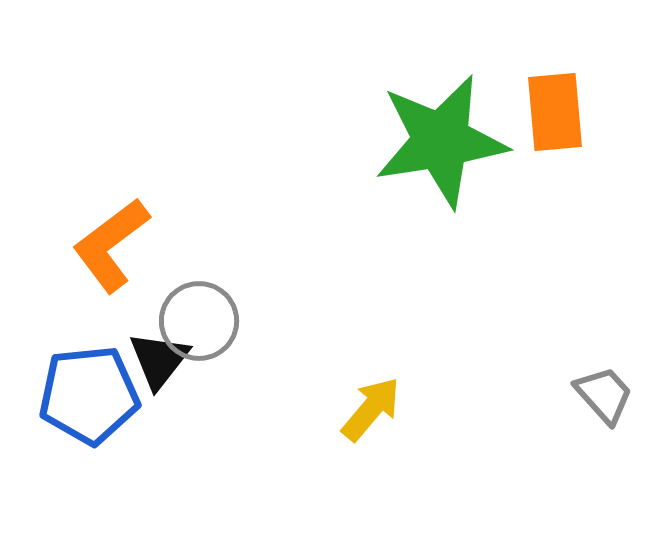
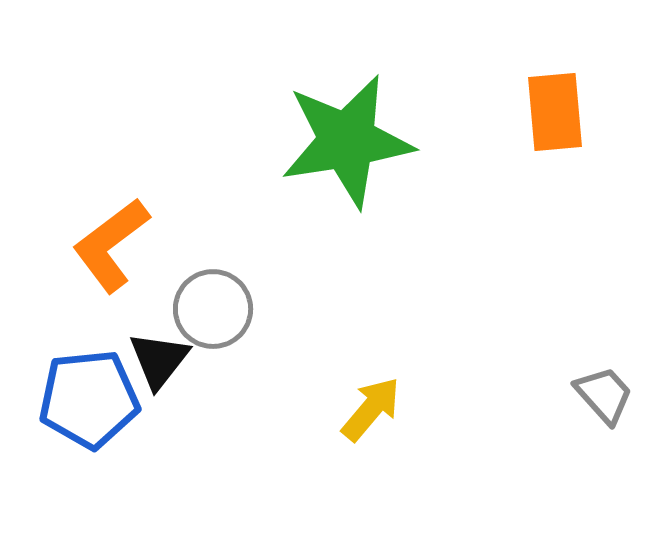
green star: moved 94 px left
gray circle: moved 14 px right, 12 px up
blue pentagon: moved 4 px down
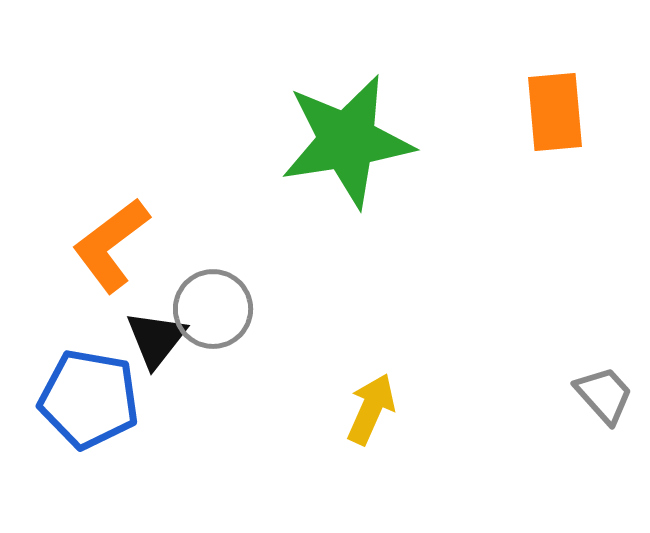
black triangle: moved 3 px left, 21 px up
blue pentagon: rotated 16 degrees clockwise
yellow arrow: rotated 16 degrees counterclockwise
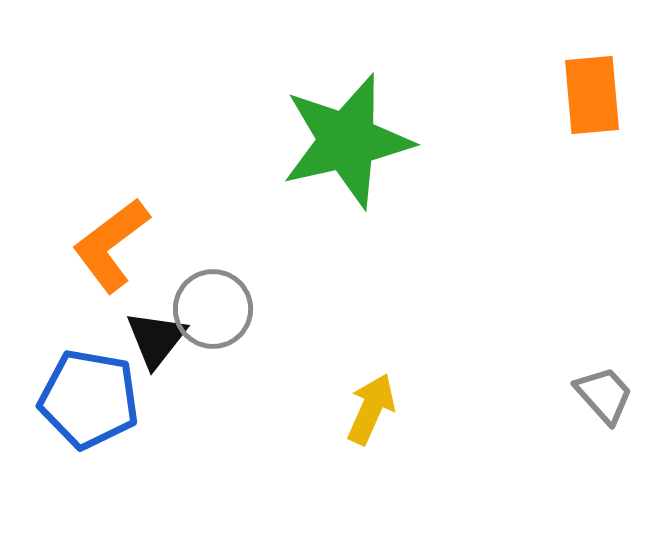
orange rectangle: moved 37 px right, 17 px up
green star: rotated 4 degrees counterclockwise
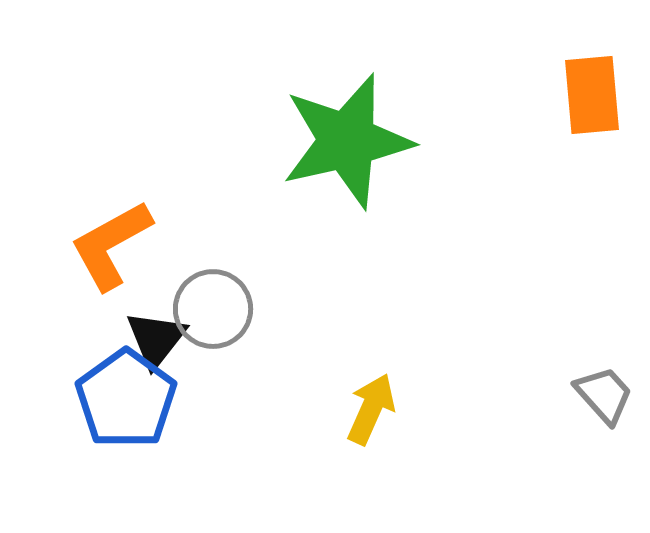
orange L-shape: rotated 8 degrees clockwise
blue pentagon: moved 37 px right; rotated 26 degrees clockwise
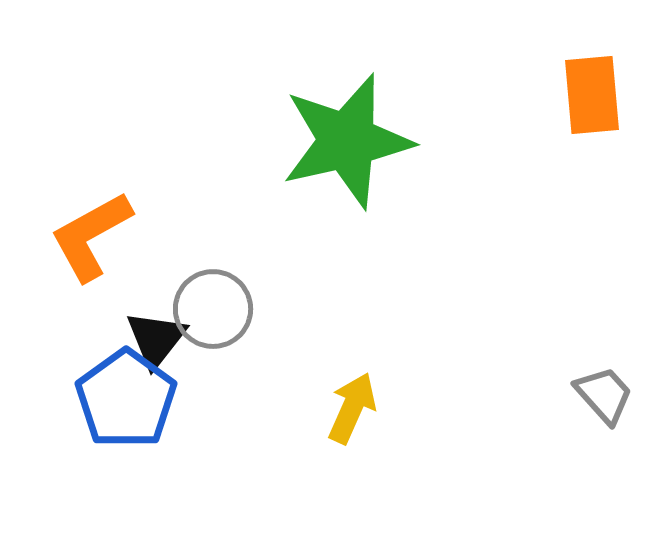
orange L-shape: moved 20 px left, 9 px up
yellow arrow: moved 19 px left, 1 px up
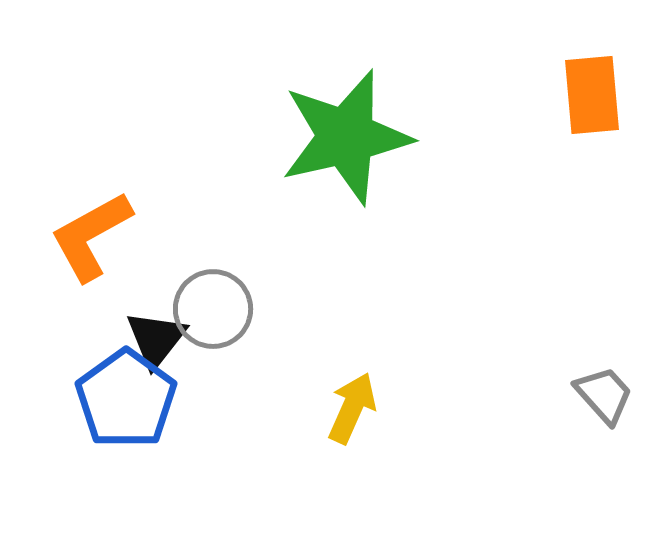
green star: moved 1 px left, 4 px up
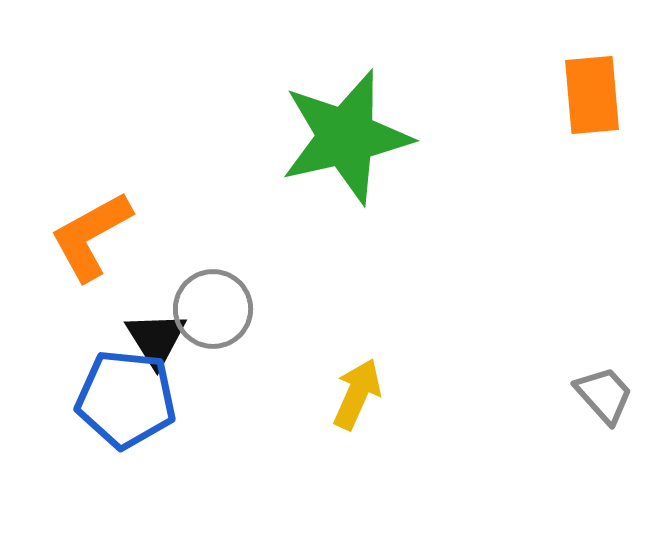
black triangle: rotated 10 degrees counterclockwise
blue pentagon: rotated 30 degrees counterclockwise
yellow arrow: moved 5 px right, 14 px up
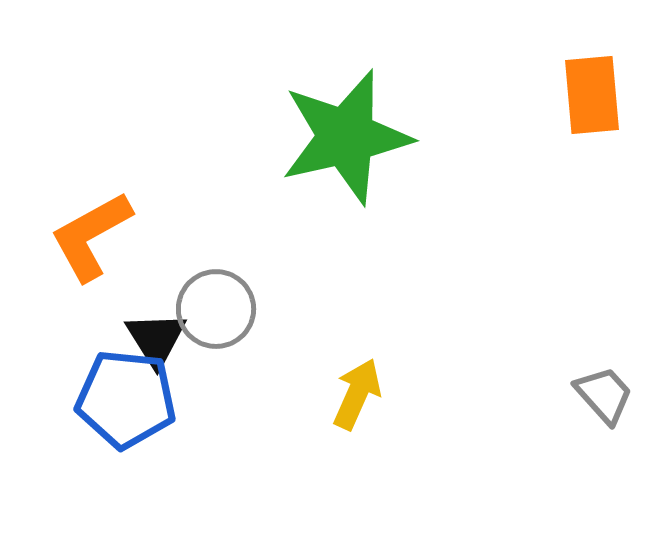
gray circle: moved 3 px right
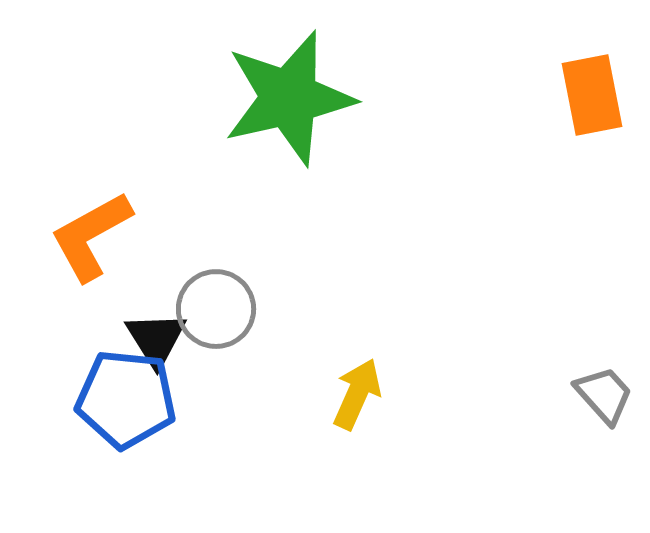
orange rectangle: rotated 6 degrees counterclockwise
green star: moved 57 px left, 39 px up
